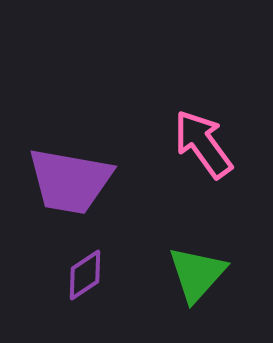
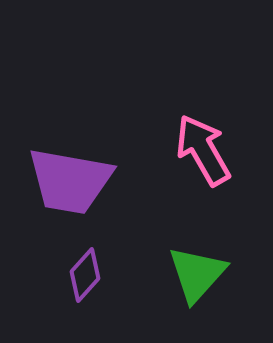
pink arrow: moved 6 px down; rotated 6 degrees clockwise
purple diamond: rotated 14 degrees counterclockwise
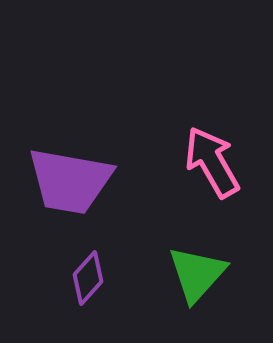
pink arrow: moved 9 px right, 12 px down
purple diamond: moved 3 px right, 3 px down
